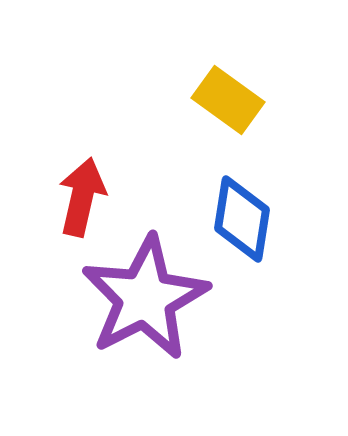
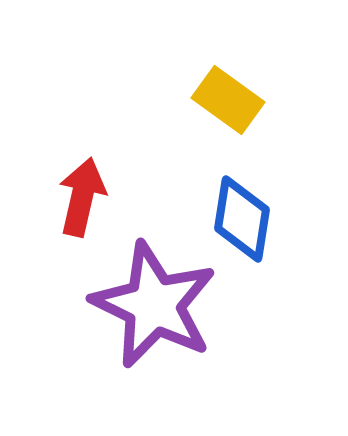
purple star: moved 9 px right, 7 px down; rotated 19 degrees counterclockwise
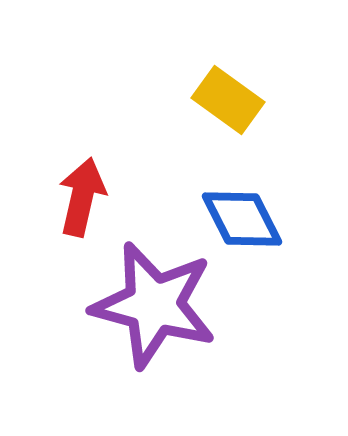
blue diamond: rotated 36 degrees counterclockwise
purple star: rotated 11 degrees counterclockwise
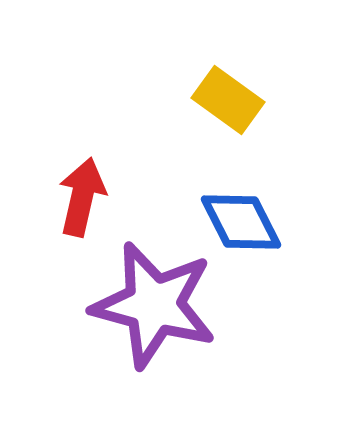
blue diamond: moved 1 px left, 3 px down
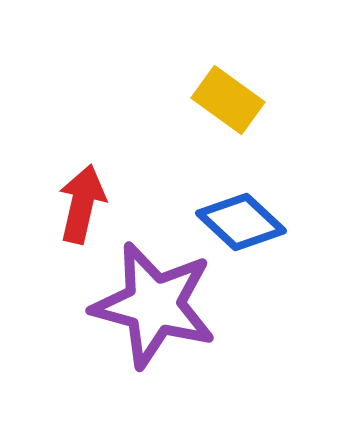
red arrow: moved 7 px down
blue diamond: rotated 20 degrees counterclockwise
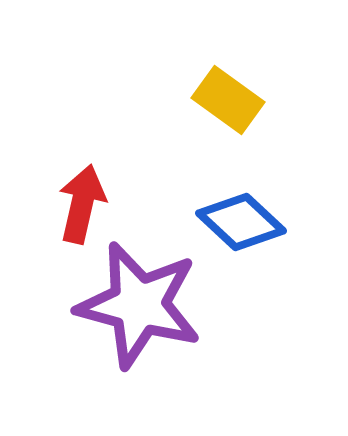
purple star: moved 15 px left
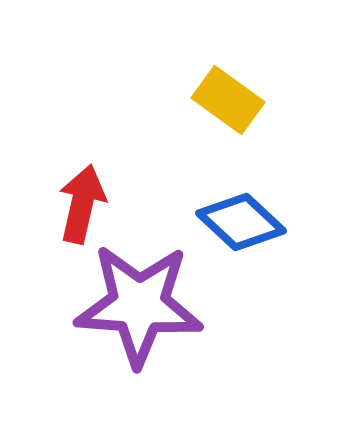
purple star: rotated 11 degrees counterclockwise
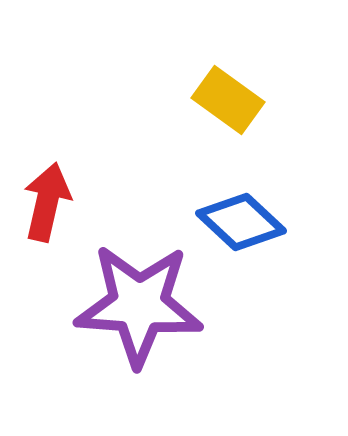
red arrow: moved 35 px left, 2 px up
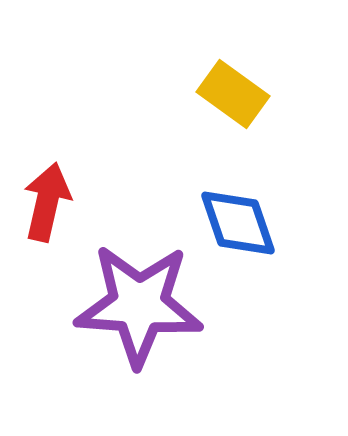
yellow rectangle: moved 5 px right, 6 px up
blue diamond: moved 3 px left, 1 px down; rotated 28 degrees clockwise
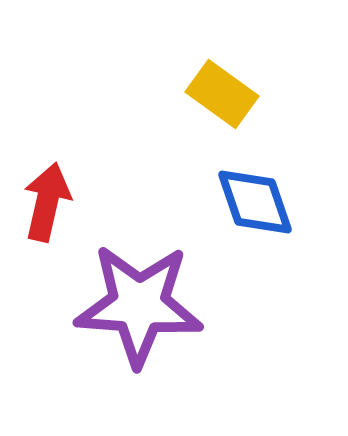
yellow rectangle: moved 11 px left
blue diamond: moved 17 px right, 21 px up
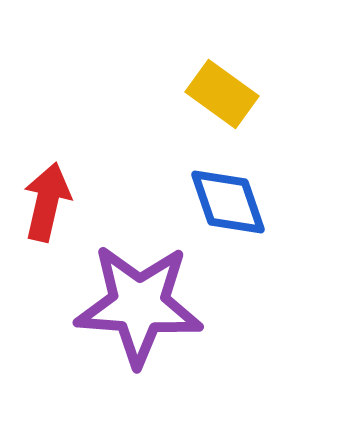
blue diamond: moved 27 px left
